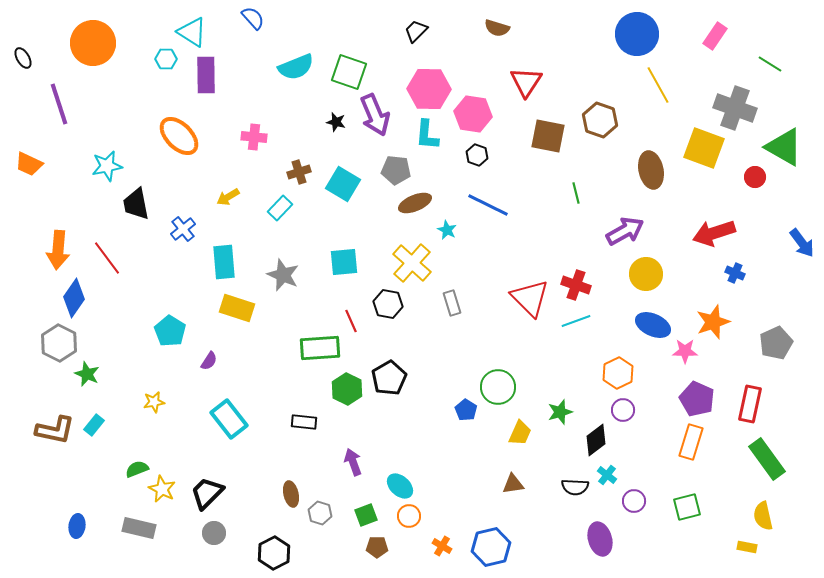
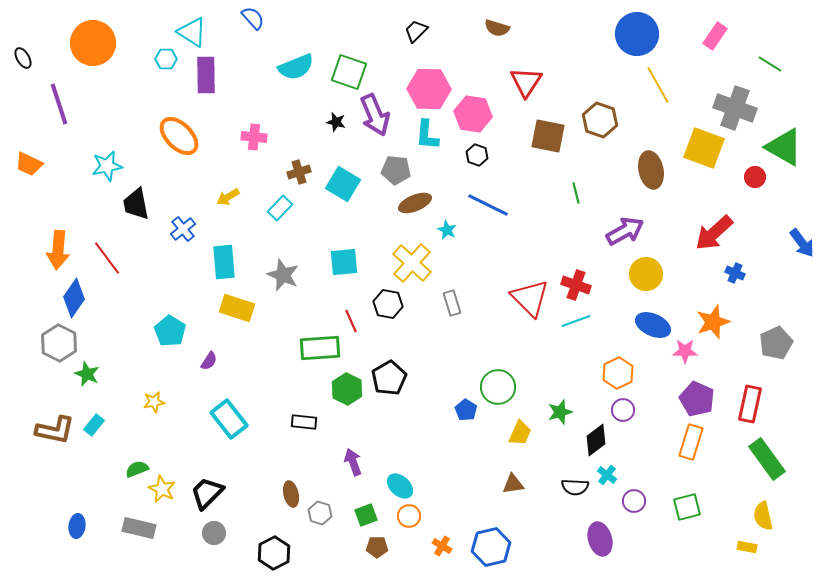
red arrow at (714, 233): rotated 24 degrees counterclockwise
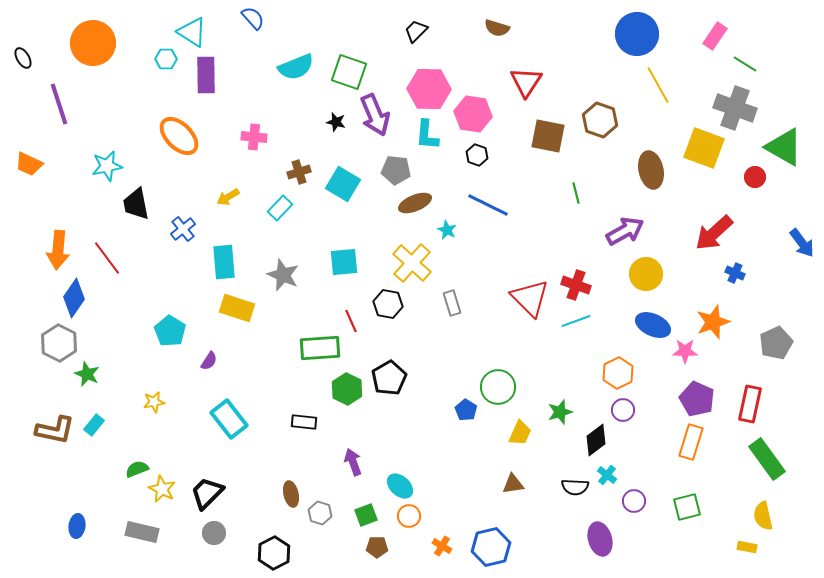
green line at (770, 64): moved 25 px left
gray rectangle at (139, 528): moved 3 px right, 4 px down
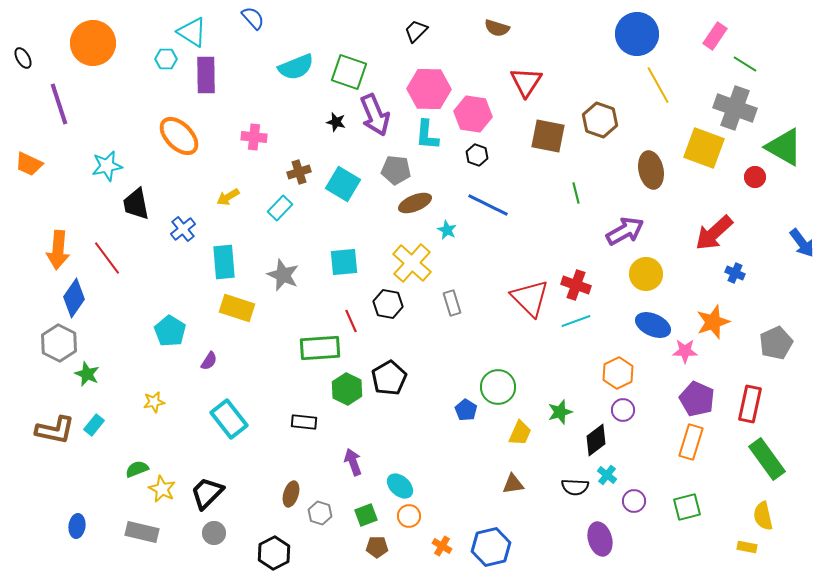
brown ellipse at (291, 494): rotated 30 degrees clockwise
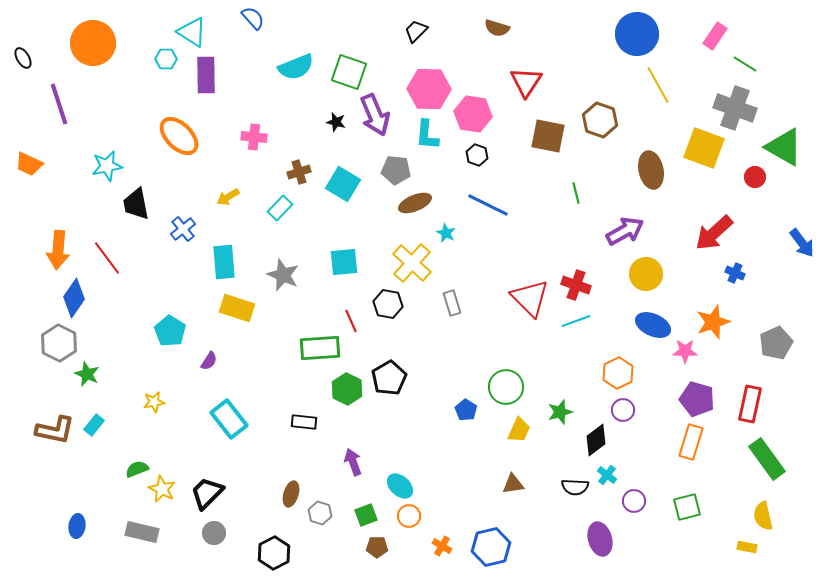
cyan star at (447, 230): moved 1 px left, 3 px down
green circle at (498, 387): moved 8 px right
purple pentagon at (697, 399): rotated 8 degrees counterclockwise
yellow trapezoid at (520, 433): moved 1 px left, 3 px up
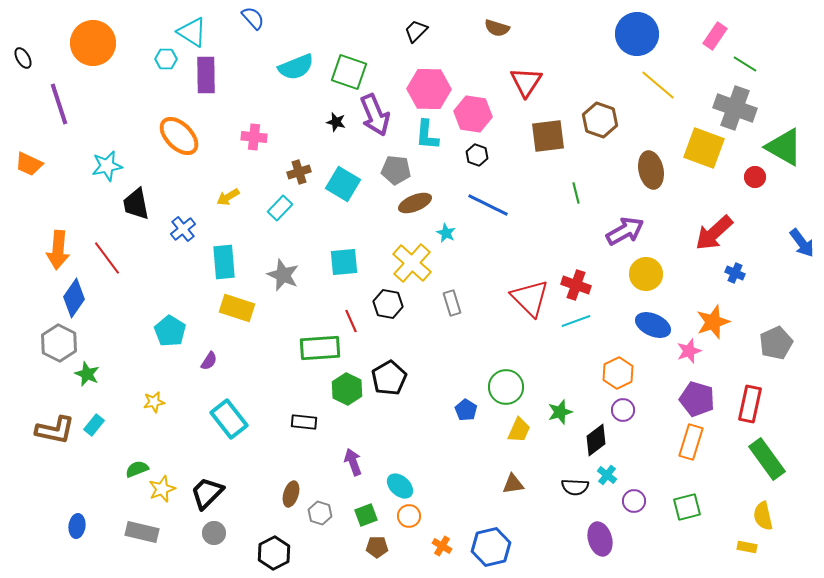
yellow line at (658, 85): rotated 21 degrees counterclockwise
brown square at (548, 136): rotated 18 degrees counterclockwise
pink star at (685, 351): moved 4 px right; rotated 20 degrees counterclockwise
yellow star at (162, 489): rotated 24 degrees clockwise
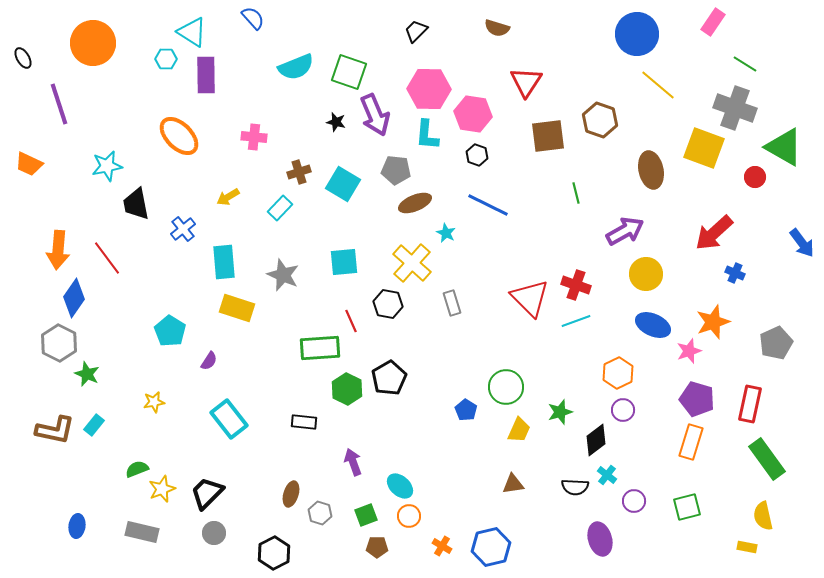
pink rectangle at (715, 36): moved 2 px left, 14 px up
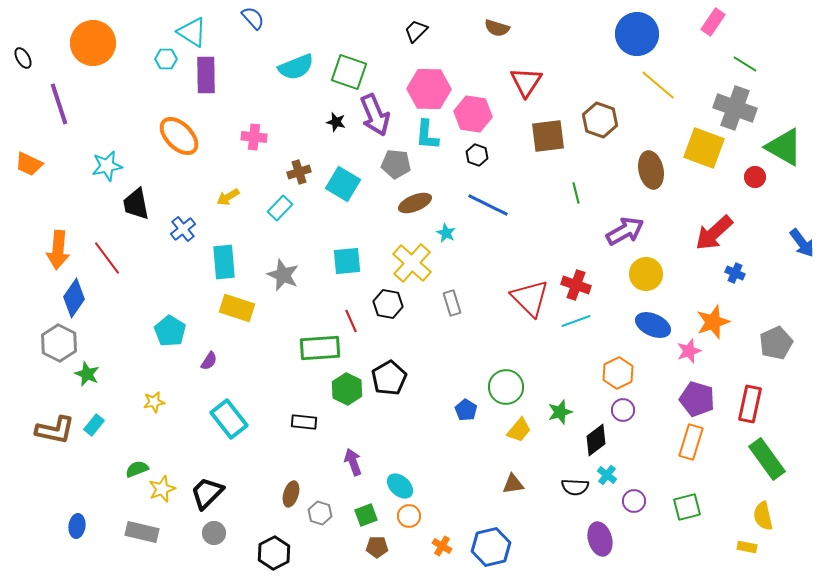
gray pentagon at (396, 170): moved 6 px up
cyan square at (344, 262): moved 3 px right, 1 px up
yellow trapezoid at (519, 430): rotated 16 degrees clockwise
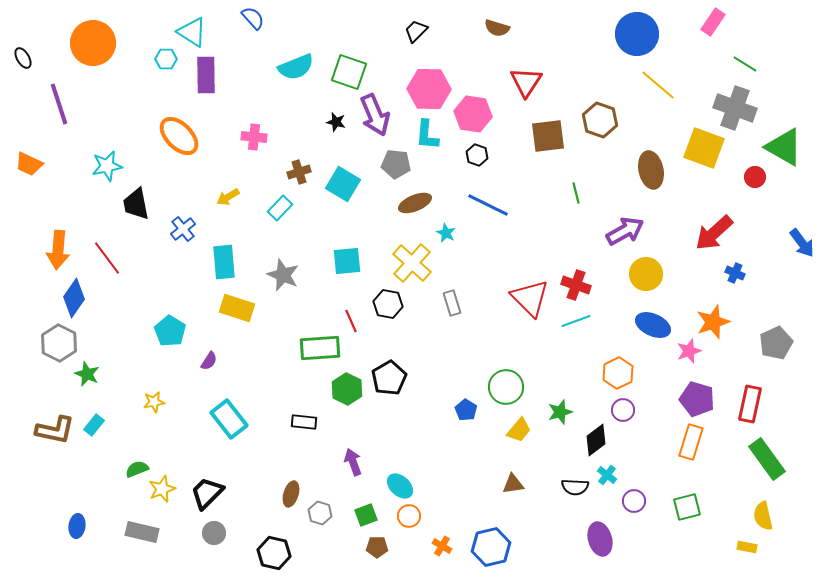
black hexagon at (274, 553): rotated 20 degrees counterclockwise
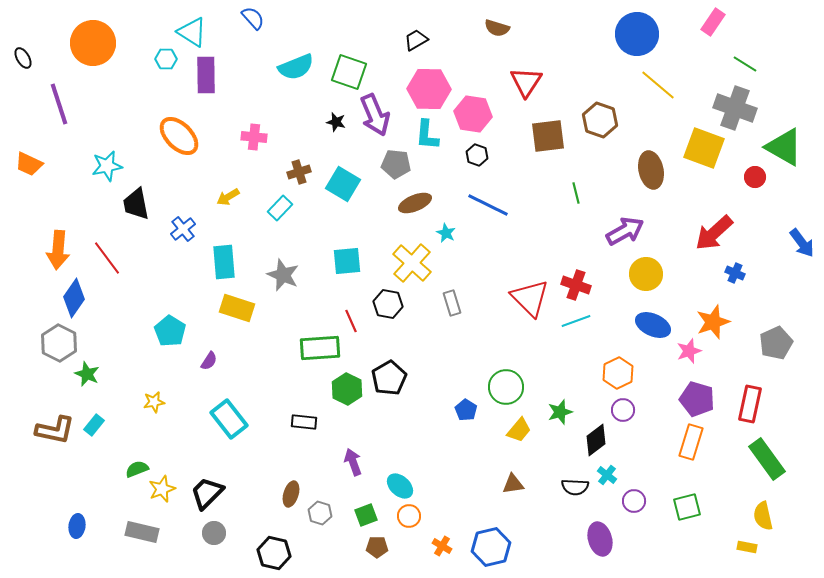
black trapezoid at (416, 31): moved 9 px down; rotated 15 degrees clockwise
